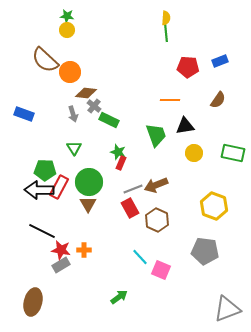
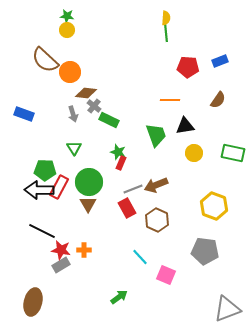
red rectangle at (130, 208): moved 3 px left
pink square at (161, 270): moved 5 px right, 5 px down
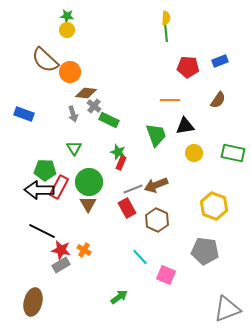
orange cross at (84, 250): rotated 32 degrees clockwise
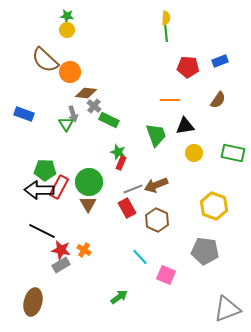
green triangle at (74, 148): moved 8 px left, 24 px up
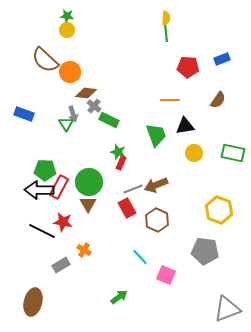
blue rectangle at (220, 61): moved 2 px right, 2 px up
yellow hexagon at (214, 206): moved 5 px right, 4 px down
red star at (61, 250): moved 2 px right, 28 px up
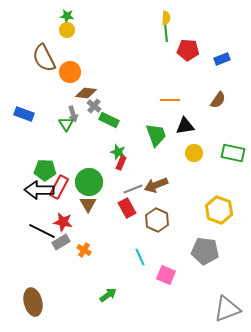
brown semicircle at (45, 60): moved 1 px left, 2 px up; rotated 20 degrees clockwise
red pentagon at (188, 67): moved 17 px up
cyan line at (140, 257): rotated 18 degrees clockwise
gray rectangle at (61, 265): moved 23 px up
green arrow at (119, 297): moved 11 px left, 2 px up
brown ellipse at (33, 302): rotated 28 degrees counterclockwise
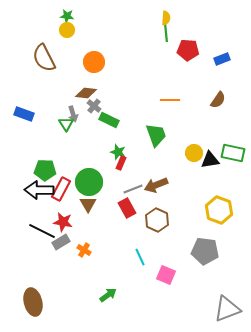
orange circle at (70, 72): moved 24 px right, 10 px up
black triangle at (185, 126): moved 25 px right, 34 px down
red rectangle at (59, 187): moved 2 px right, 2 px down
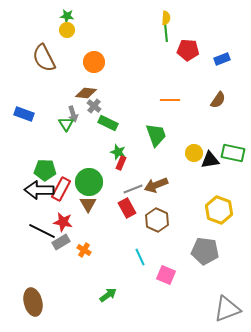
green rectangle at (109, 120): moved 1 px left, 3 px down
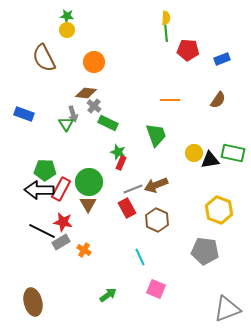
pink square at (166, 275): moved 10 px left, 14 px down
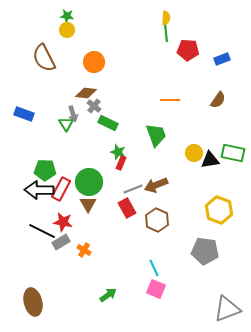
cyan line at (140, 257): moved 14 px right, 11 px down
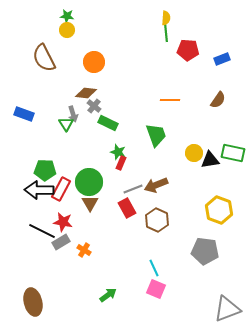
brown triangle at (88, 204): moved 2 px right, 1 px up
